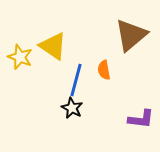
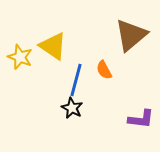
orange semicircle: rotated 18 degrees counterclockwise
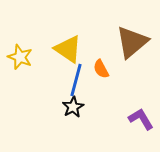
brown triangle: moved 1 px right, 7 px down
yellow triangle: moved 15 px right, 3 px down
orange semicircle: moved 3 px left, 1 px up
black star: moved 1 px right, 1 px up; rotated 15 degrees clockwise
purple L-shape: rotated 128 degrees counterclockwise
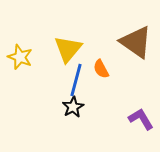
brown triangle: moved 4 px right; rotated 45 degrees counterclockwise
yellow triangle: rotated 36 degrees clockwise
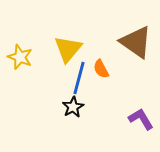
blue line: moved 3 px right, 2 px up
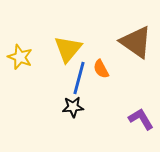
black star: rotated 25 degrees clockwise
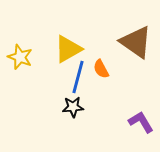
yellow triangle: rotated 20 degrees clockwise
blue line: moved 1 px left, 1 px up
purple L-shape: moved 3 px down
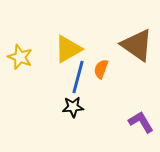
brown triangle: moved 1 px right, 3 px down
orange semicircle: rotated 48 degrees clockwise
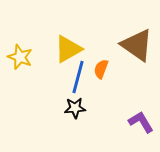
black star: moved 2 px right, 1 px down
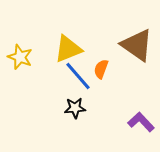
yellow triangle: rotated 8 degrees clockwise
blue line: moved 1 px up; rotated 56 degrees counterclockwise
purple L-shape: rotated 12 degrees counterclockwise
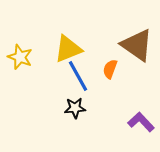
orange semicircle: moved 9 px right
blue line: rotated 12 degrees clockwise
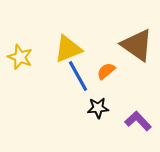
orange semicircle: moved 4 px left, 2 px down; rotated 30 degrees clockwise
black star: moved 23 px right
purple L-shape: moved 3 px left, 1 px up
